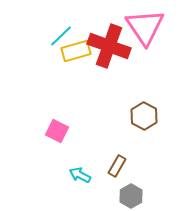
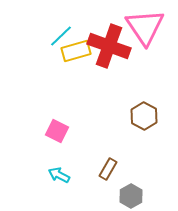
brown rectangle: moved 9 px left, 3 px down
cyan arrow: moved 21 px left
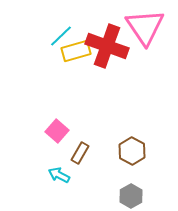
red cross: moved 2 px left
brown hexagon: moved 12 px left, 35 px down
pink square: rotated 15 degrees clockwise
brown rectangle: moved 28 px left, 16 px up
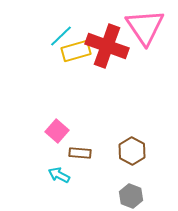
brown rectangle: rotated 65 degrees clockwise
gray hexagon: rotated 10 degrees counterclockwise
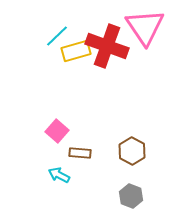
cyan line: moved 4 px left
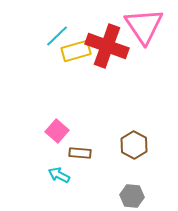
pink triangle: moved 1 px left, 1 px up
brown hexagon: moved 2 px right, 6 px up
gray hexagon: moved 1 px right; rotated 15 degrees counterclockwise
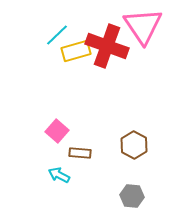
pink triangle: moved 1 px left
cyan line: moved 1 px up
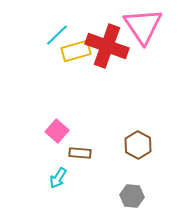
brown hexagon: moved 4 px right
cyan arrow: moved 1 px left, 3 px down; rotated 85 degrees counterclockwise
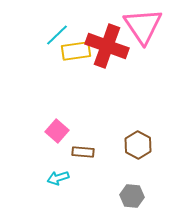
yellow rectangle: rotated 8 degrees clockwise
brown rectangle: moved 3 px right, 1 px up
cyan arrow: rotated 40 degrees clockwise
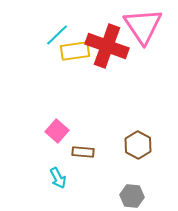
yellow rectangle: moved 1 px left
cyan arrow: rotated 100 degrees counterclockwise
